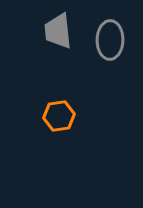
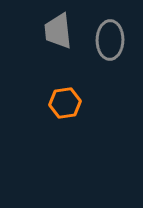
orange hexagon: moved 6 px right, 13 px up
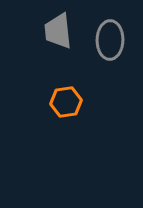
orange hexagon: moved 1 px right, 1 px up
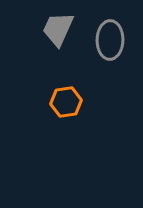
gray trapezoid: moved 2 px up; rotated 30 degrees clockwise
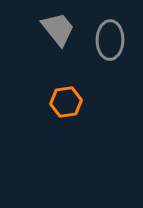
gray trapezoid: rotated 117 degrees clockwise
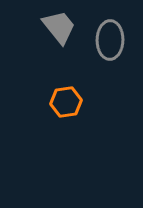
gray trapezoid: moved 1 px right, 2 px up
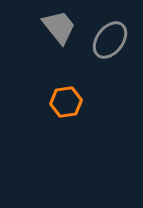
gray ellipse: rotated 36 degrees clockwise
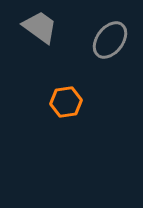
gray trapezoid: moved 19 px left; rotated 15 degrees counterclockwise
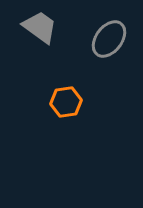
gray ellipse: moved 1 px left, 1 px up
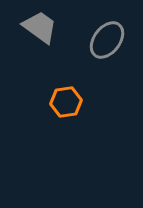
gray ellipse: moved 2 px left, 1 px down
